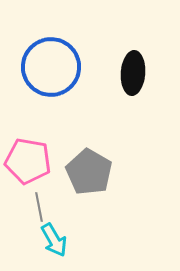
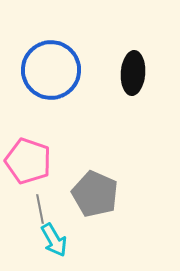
blue circle: moved 3 px down
pink pentagon: rotated 9 degrees clockwise
gray pentagon: moved 6 px right, 22 px down; rotated 6 degrees counterclockwise
gray line: moved 1 px right, 2 px down
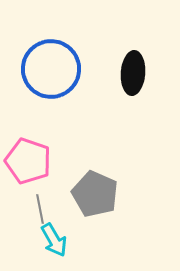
blue circle: moved 1 px up
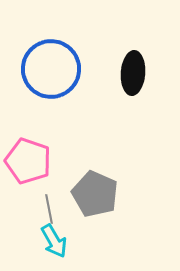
gray line: moved 9 px right
cyan arrow: moved 1 px down
